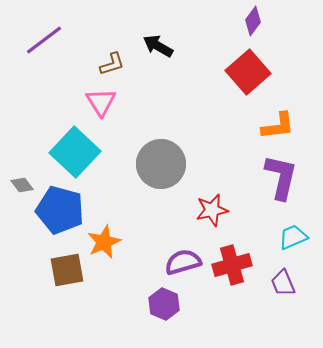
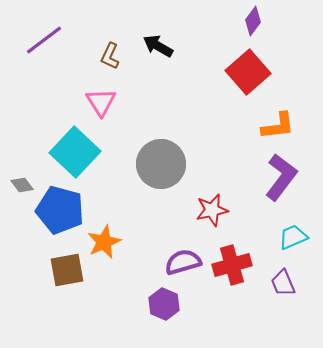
brown L-shape: moved 2 px left, 8 px up; rotated 132 degrees clockwise
purple L-shape: rotated 24 degrees clockwise
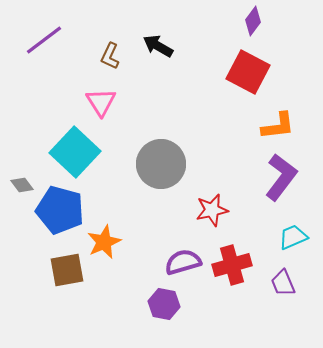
red square: rotated 21 degrees counterclockwise
purple hexagon: rotated 12 degrees counterclockwise
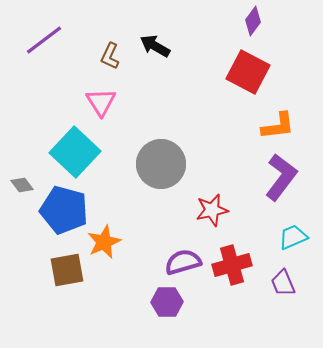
black arrow: moved 3 px left
blue pentagon: moved 4 px right
purple hexagon: moved 3 px right, 2 px up; rotated 12 degrees counterclockwise
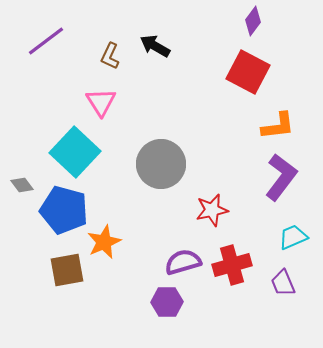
purple line: moved 2 px right, 1 px down
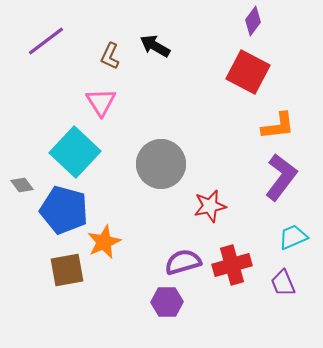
red star: moved 2 px left, 4 px up
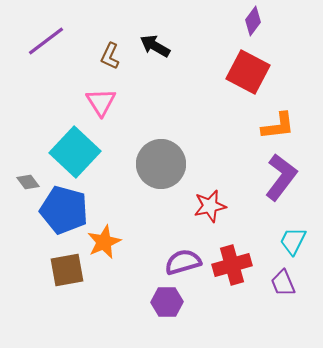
gray diamond: moved 6 px right, 3 px up
cyan trapezoid: moved 4 px down; rotated 40 degrees counterclockwise
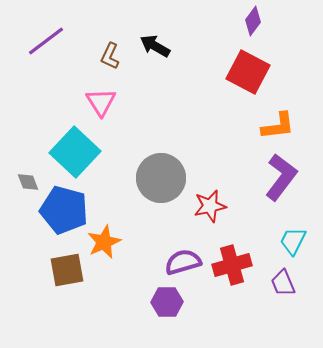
gray circle: moved 14 px down
gray diamond: rotated 15 degrees clockwise
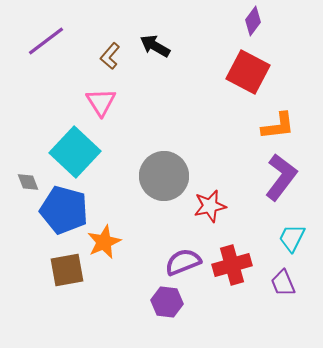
brown L-shape: rotated 16 degrees clockwise
gray circle: moved 3 px right, 2 px up
cyan trapezoid: moved 1 px left, 3 px up
purple semicircle: rotated 6 degrees counterclockwise
purple hexagon: rotated 8 degrees clockwise
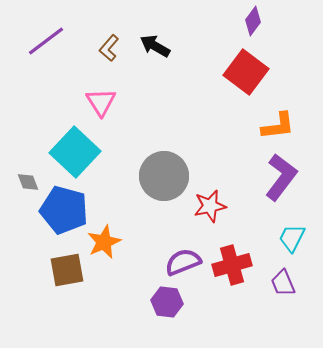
brown L-shape: moved 1 px left, 8 px up
red square: moved 2 px left; rotated 9 degrees clockwise
